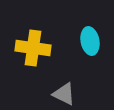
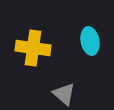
gray triangle: rotated 15 degrees clockwise
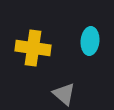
cyan ellipse: rotated 16 degrees clockwise
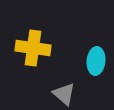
cyan ellipse: moved 6 px right, 20 px down
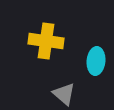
yellow cross: moved 13 px right, 7 px up
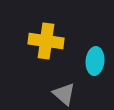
cyan ellipse: moved 1 px left
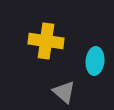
gray triangle: moved 2 px up
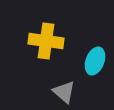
cyan ellipse: rotated 16 degrees clockwise
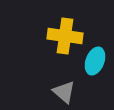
yellow cross: moved 19 px right, 5 px up
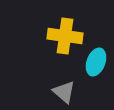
cyan ellipse: moved 1 px right, 1 px down
